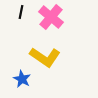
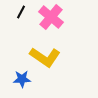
black line: rotated 16 degrees clockwise
blue star: rotated 30 degrees counterclockwise
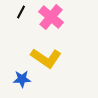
yellow L-shape: moved 1 px right, 1 px down
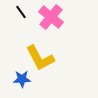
black line: rotated 64 degrees counterclockwise
yellow L-shape: moved 6 px left; rotated 28 degrees clockwise
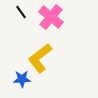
yellow L-shape: rotated 80 degrees clockwise
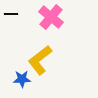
black line: moved 10 px left, 2 px down; rotated 56 degrees counterclockwise
yellow L-shape: moved 2 px down
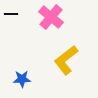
yellow L-shape: moved 26 px right
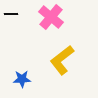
yellow L-shape: moved 4 px left
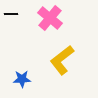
pink cross: moved 1 px left, 1 px down
